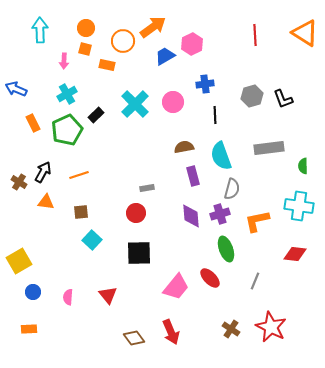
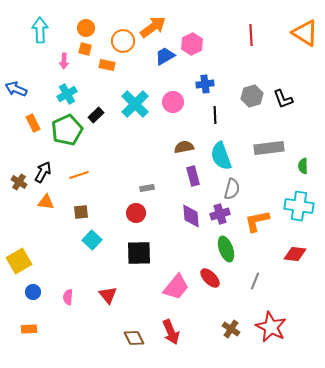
red line at (255, 35): moved 4 px left
brown diamond at (134, 338): rotated 10 degrees clockwise
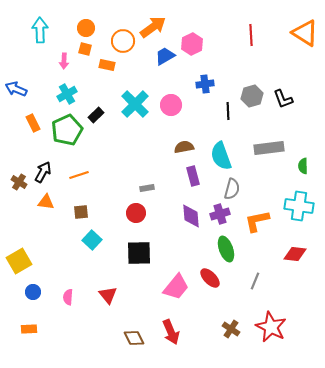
pink circle at (173, 102): moved 2 px left, 3 px down
black line at (215, 115): moved 13 px right, 4 px up
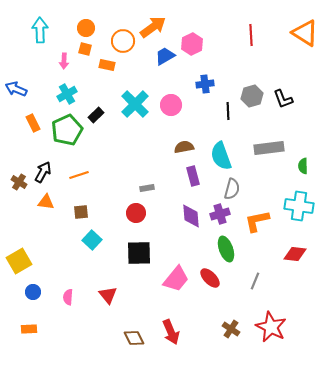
pink trapezoid at (176, 287): moved 8 px up
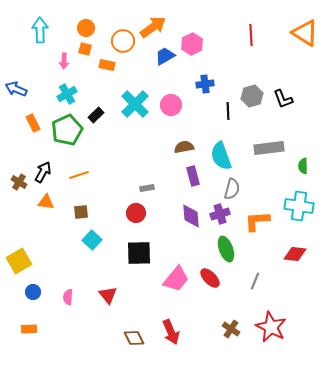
orange L-shape at (257, 221): rotated 8 degrees clockwise
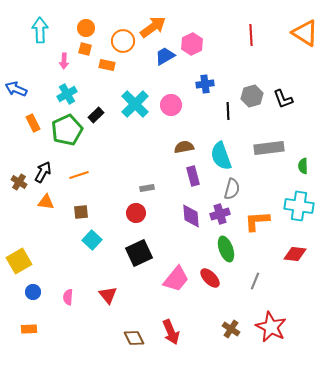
black square at (139, 253): rotated 24 degrees counterclockwise
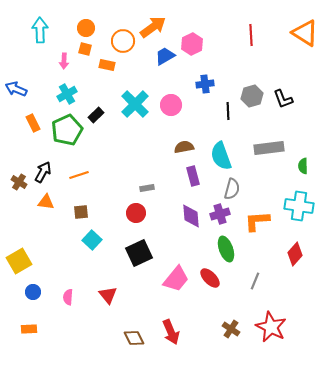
red diamond at (295, 254): rotated 55 degrees counterclockwise
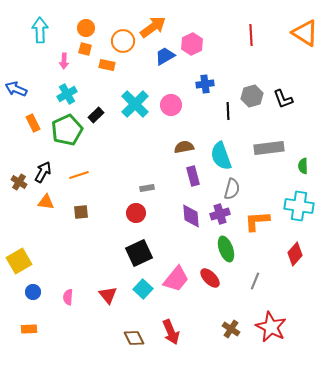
cyan square at (92, 240): moved 51 px right, 49 px down
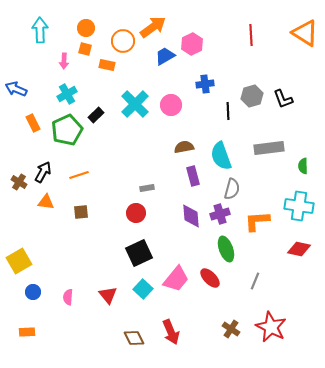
red diamond at (295, 254): moved 4 px right, 5 px up; rotated 60 degrees clockwise
orange rectangle at (29, 329): moved 2 px left, 3 px down
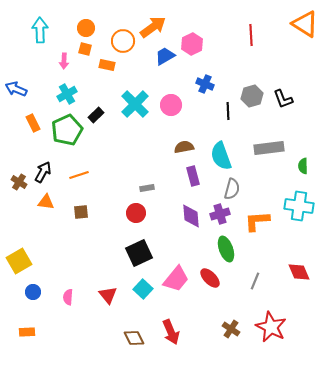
orange triangle at (305, 33): moved 9 px up
blue cross at (205, 84): rotated 30 degrees clockwise
red diamond at (299, 249): moved 23 px down; rotated 55 degrees clockwise
